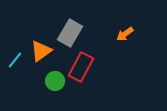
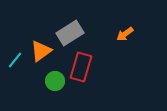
gray rectangle: rotated 28 degrees clockwise
red rectangle: rotated 12 degrees counterclockwise
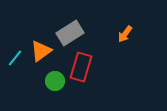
orange arrow: rotated 18 degrees counterclockwise
cyan line: moved 2 px up
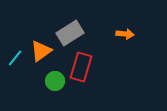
orange arrow: rotated 120 degrees counterclockwise
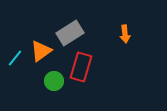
orange arrow: rotated 78 degrees clockwise
green circle: moved 1 px left
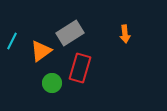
cyan line: moved 3 px left, 17 px up; rotated 12 degrees counterclockwise
red rectangle: moved 1 px left, 1 px down
green circle: moved 2 px left, 2 px down
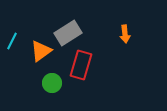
gray rectangle: moved 2 px left
red rectangle: moved 1 px right, 3 px up
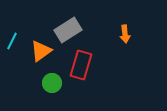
gray rectangle: moved 3 px up
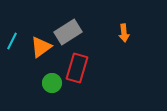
gray rectangle: moved 2 px down
orange arrow: moved 1 px left, 1 px up
orange triangle: moved 4 px up
red rectangle: moved 4 px left, 3 px down
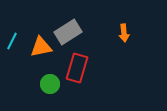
orange triangle: rotated 25 degrees clockwise
green circle: moved 2 px left, 1 px down
